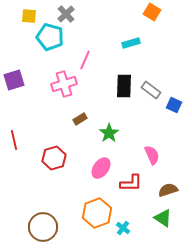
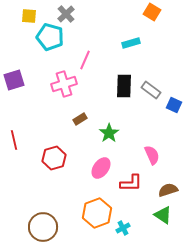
green triangle: moved 3 px up
cyan cross: rotated 24 degrees clockwise
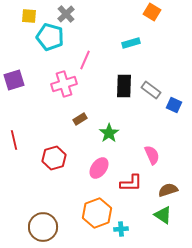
pink ellipse: moved 2 px left
cyan cross: moved 2 px left, 1 px down; rotated 24 degrees clockwise
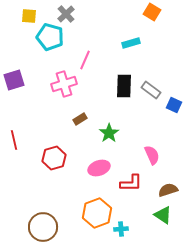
pink ellipse: rotated 35 degrees clockwise
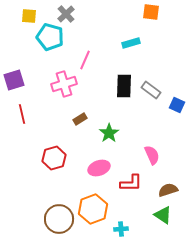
orange square: moved 1 px left; rotated 24 degrees counterclockwise
blue square: moved 3 px right
red line: moved 8 px right, 26 px up
orange hexagon: moved 4 px left, 4 px up
brown circle: moved 16 px right, 8 px up
